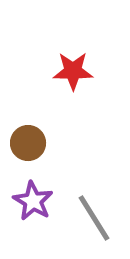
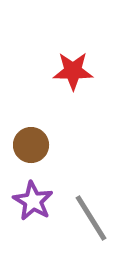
brown circle: moved 3 px right, 2 px down
gray line: moved 3 px left
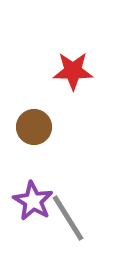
brown circle: moved 3 px right, 18 px up
gray line: moved 23 px left
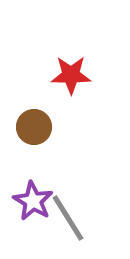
red star: moved 2 px left, 4 px down
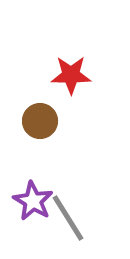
brown circle: moved 6 px right, 6 px up
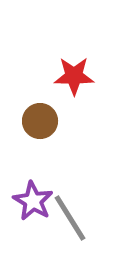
red star: moved 3 px right, 1 px down
gray line: moved 2 px right
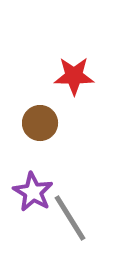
brown circle: moved 2 px down
purple star: moved 9 px up
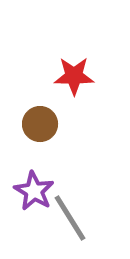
brown circle: moved 1 px down
purple star: moved 1 px right, 1 px up
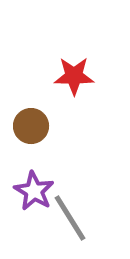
brown circle: moved 9 px left, 2 px down
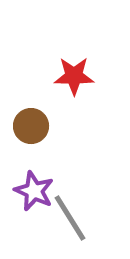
purple star: rotated 6 degrees counterclockwise
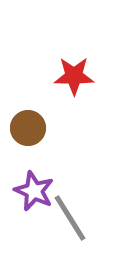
brown circle: moved 3 px left, 2 px down
